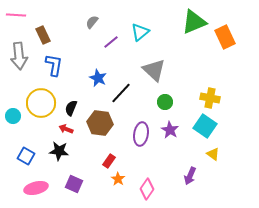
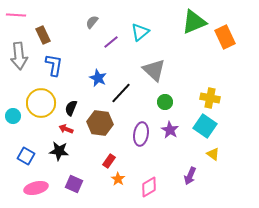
pink diamond: moved 2 px right, 2 px up; rotated 25 degrees clockwise
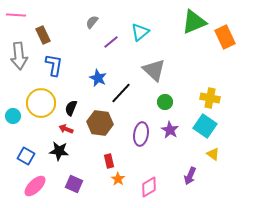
red rectangle: rotated 48 degrees counterclockwise
pink ellipse: moved 1 px left, 2 px up; rotated 30 degrees counterclockwise
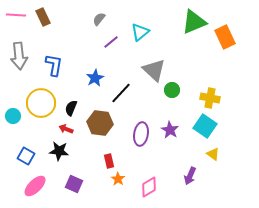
gray semicircle: moved 7 px right, 3 px up
brown rectangle: moved 18 px up
blue star: moved 3 px left; rotated 18 degrees clockwise
green circle: moved 7 px right, 12 px up
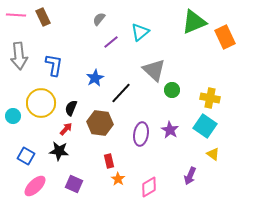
red arrow: rotated 112 degrees clockwise
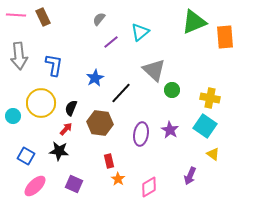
orange rectangle: rotated 20 degrees clockwise
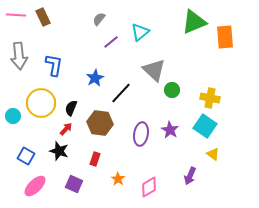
black star: rotated 12 degrees clockwise
red rectangle: moved 14 px left, 2 px up; rotated 32 degrees clockwise
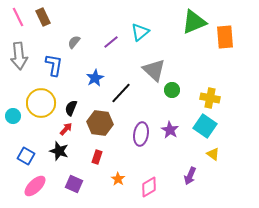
pink line: moved 2 px right, 2 px down; rotated 60 degrees clockwise
gray semicircle: moved 25 px left, 23 px down
red rectangle: moved 2 px right, 2 px up
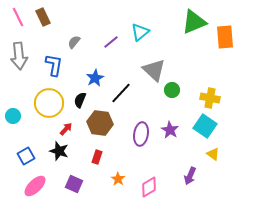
yellow circle: moved 8 px right
black semicircle: moved 9 px right, 8 px up
blue square: rotated 30 degrees clockwise
